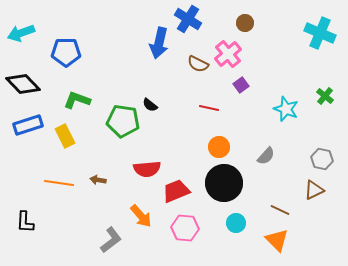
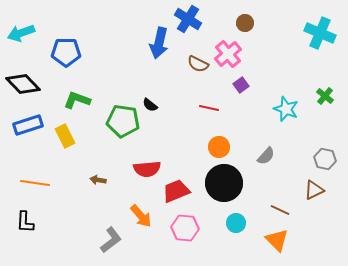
gray hexagon: moved 3 px right
orange line: moved 24 px left
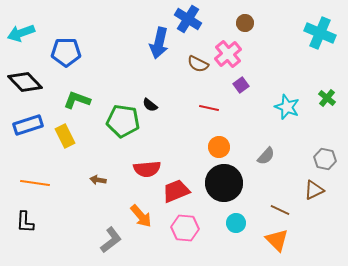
black diamond: moved 2 px right, 2 px up
green cross: moved 2 px right, 2 px down
cyan star: moved 1 px right, 2 px up
